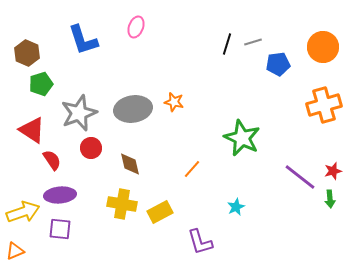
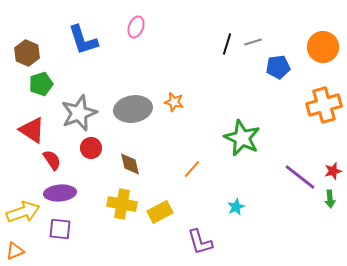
blue pentagon: moved 3 px down
purple ellipse: moved 2 px up
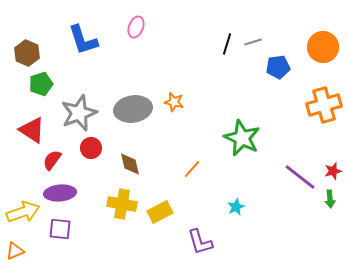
red semicircle: rotated 110 degrees counterclockwise
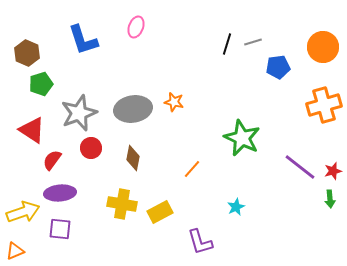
brown diamond: moved 3 px right, 6 px up; rotated 25 degrees clockwise
purple line: moved 10 px up
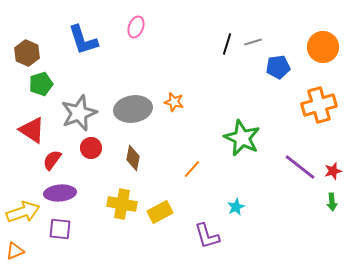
orange cross: moved 5 px left
green arrow: moved 2 px right, 3 px down
purple L-shape: moved 7 px right, 6 px up
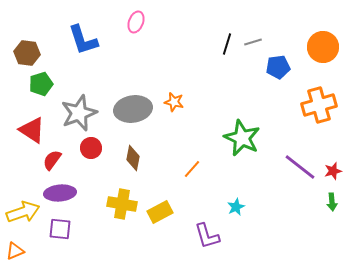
pink ellipse: moved 5 px up
brown hexagon: rotated 15 degrees counterclockwise
